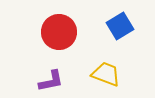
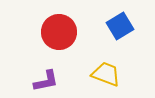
purple L-shape: moved 5 px left
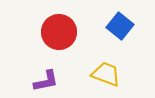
blue square: rotated 20 degrees counterclockwise
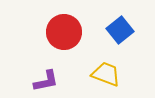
blue square: moved 4 px down; rotated 12 degrees clockwise
red circle: moved 5 px right
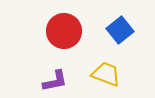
red circle: moved 1 px up
purple L-shape: moved 9 px right
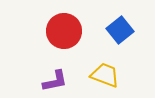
yellow trapezoid: moved 1 px left, 1 px down
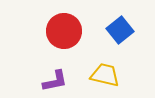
yellow trapezoid: rotated 8 degrees counterclockwise
